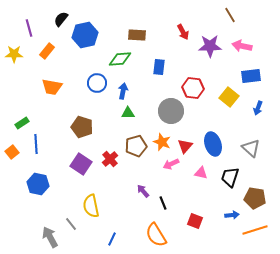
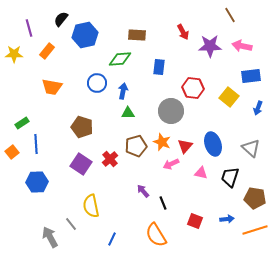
blue hexagon at (38, 184): moved 1 px left, 2 px up; rotated 15 degrees counterclockwise
blue arrow at (232, 215): moved 5 px left, 4 px down
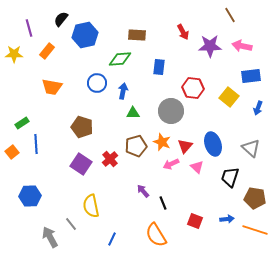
green triangle at (128, 113): moved 5 px right
pink triangle at (201, 173): moved 4 px left, 6 px up; rotated 32 degrees clockwise
blue hexagon at (37, 182): moved 7 px left, 14 px down
orange line at (255, 230): rotated 35 degrees clockwise
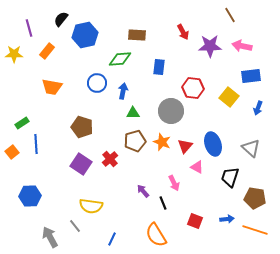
brown pentagon at (136, 146): moved 1 px left, 5 px up
pink arrow at (171, 164): moved 3 px right, 19 px down; rotated 91 degrees counterclockwise
pink triangle at (197, 167): rotated 16 degrees counterclockwise
yellow semicircle at (91, 206): rotated 70 degrees counterclockwise
gray line at (71, 224): moved 4 px right, 2 px down
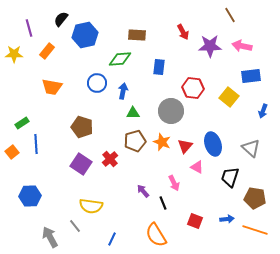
blue arrow at (258, 108): moved 5 px right, 3 px down
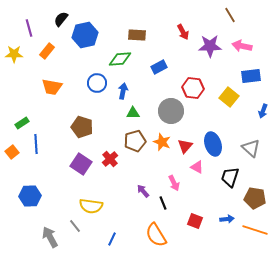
blue rectangle at (159, 67): rotated 56 degrees clockwise
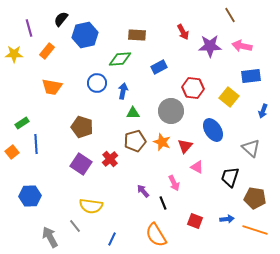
blue ellipse at (213, 144): moved 14 px up; rotated 15 degrees counterclockwise
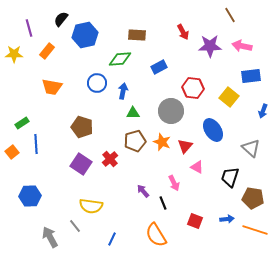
brown pentagon at (255, 198): moved 2 px left
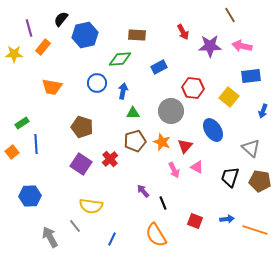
orange rectangle at (47, 51): moved 4 px left, 4 px up
pink arrow at (174, 183): moved 13 px up
brown pentagon at (253, 198): moved 7 px right, 17 px up
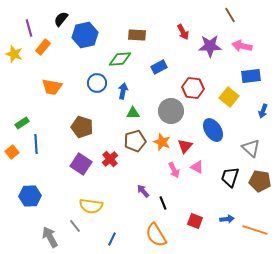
yellow star at (14, 54): rotated 18 degrees clockwise
